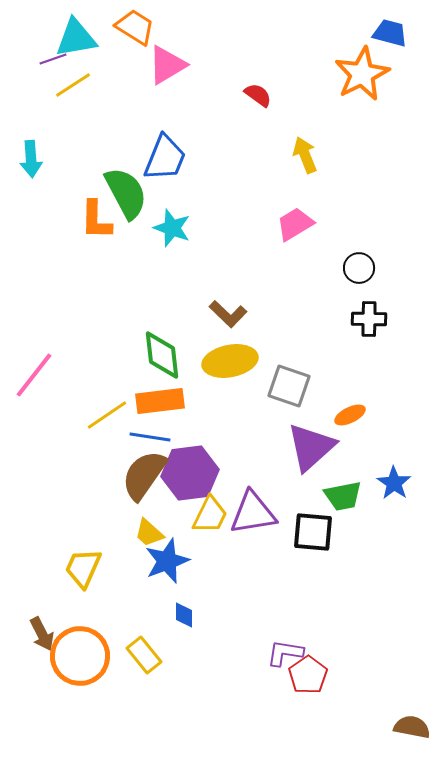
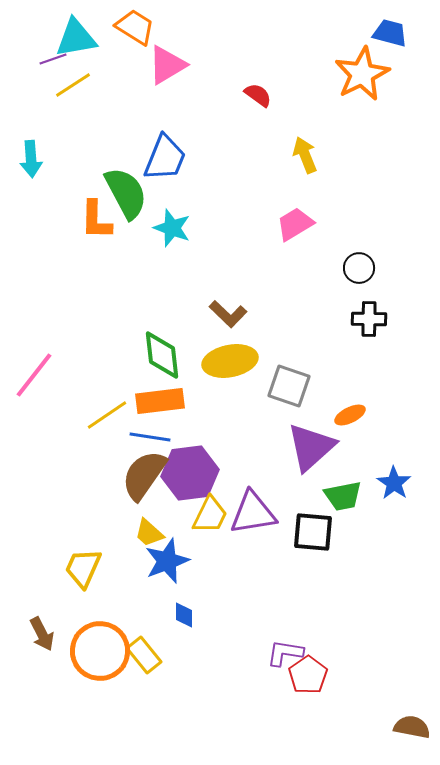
orange circle at (80, 656): moved 20 px right, 5 px up
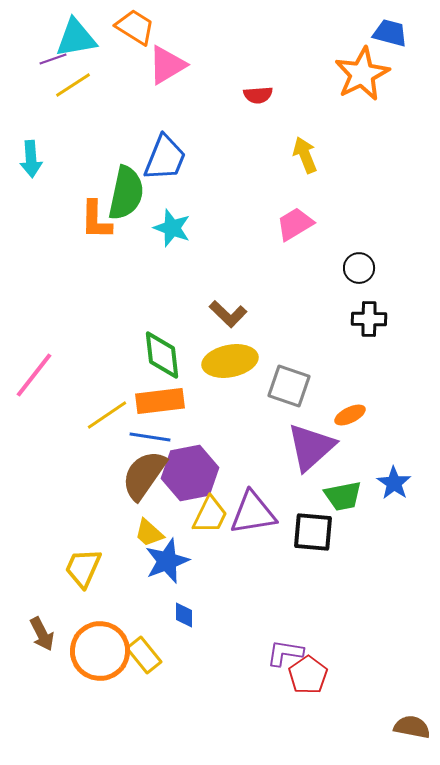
red semicircle at (258, 95): rotated 140 degrees clockwise
green semicircle at (126, 193): rotated 40 degrees clockwise
purple hexagon at (190, 473): rotated 4 degrees counterclockwise
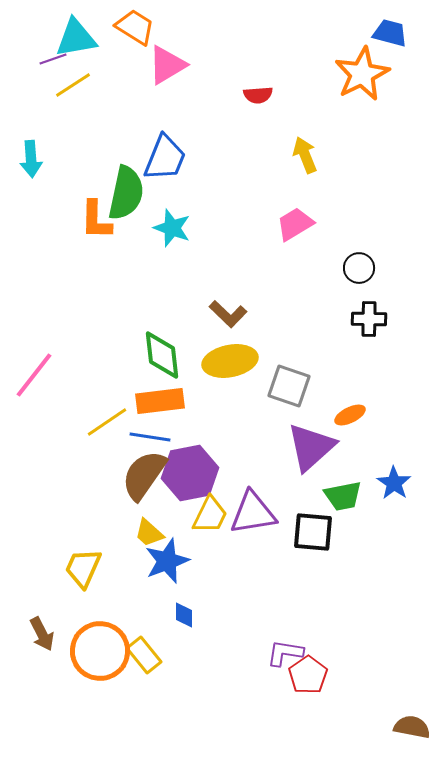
yellow line at (107, 415): moved 7 px down
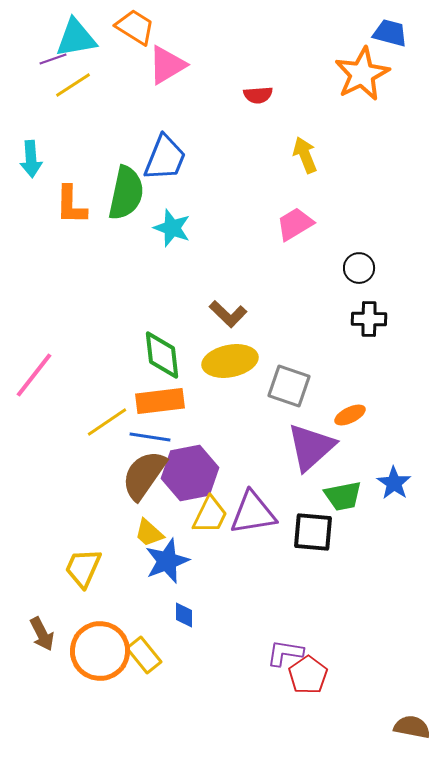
orange L-shape at (96, 220): moved 25 px left, 15 px up
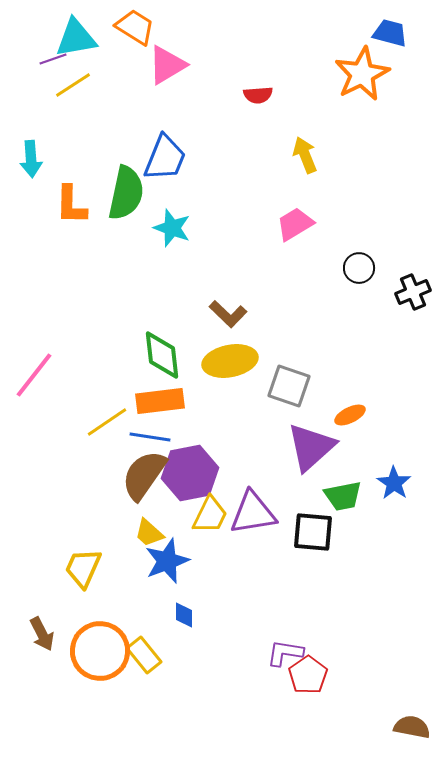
black cross at (369, 319): moved 44 px right, 27 px up; rotated 24 degrees counterclockwise
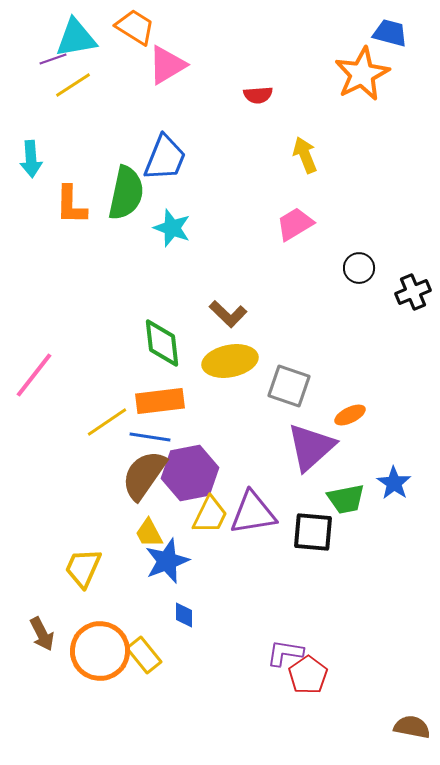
green diamond at (162, 355): moved 12 px up
green trapezoid at (343, 496): moved 3 px right, 3 px down
yellow trapezoid at (149, 533): rotated 20 degrees clockwise
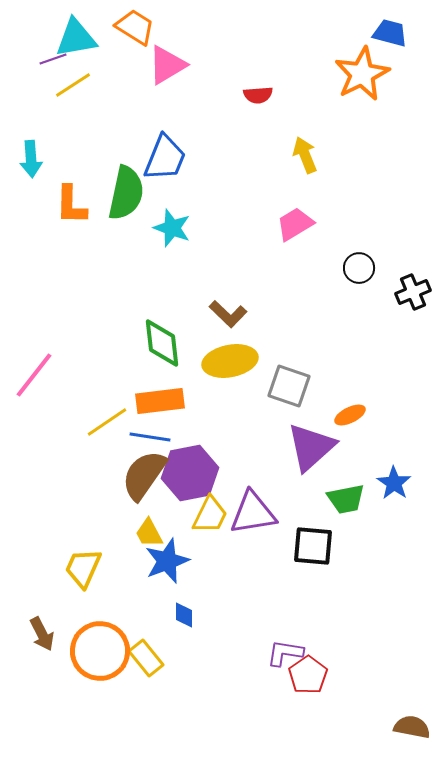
black square at (313, 532): moved 14 px down
yellow rectangle at (144, 655): moved 2 px right, 3 px down
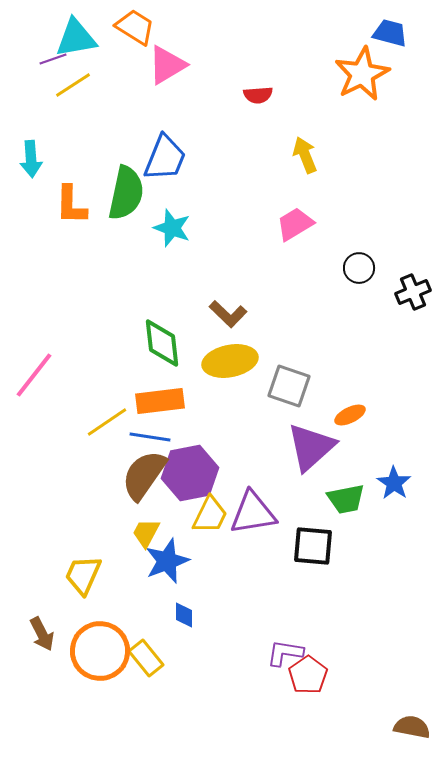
yellow trapezoid at (149, 533): moved 3 px left; rotated 56 degrees clockwise
yellow trapezoid at (83, 568): moved 7 px down
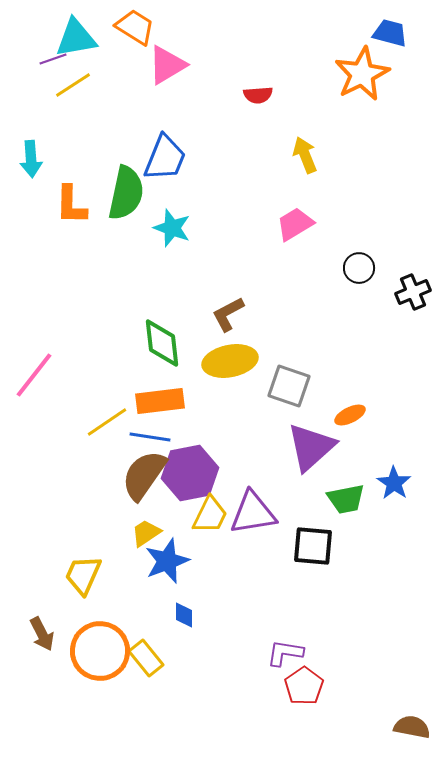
brown L-shape at (228, 314): rotated 108 degrees clockwise
yellow trapezoid at (146, 533): rotated 28 degrees clockwise
red pentagon at (308, 675): moved 4 px left, 11 px down
